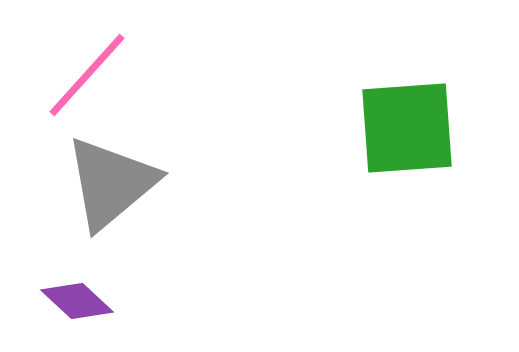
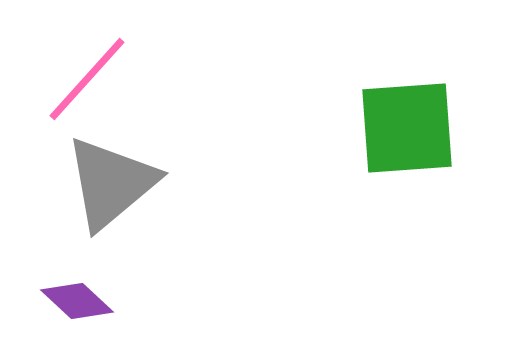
pink line: moved 4 px down
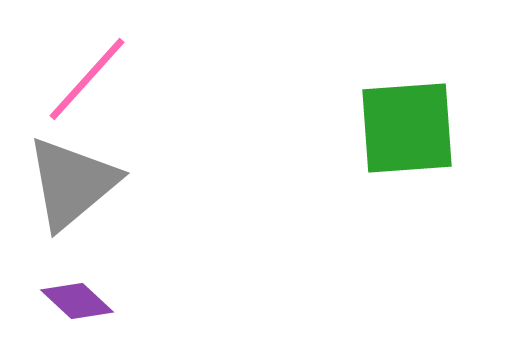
gray triangle: moved 39 px left
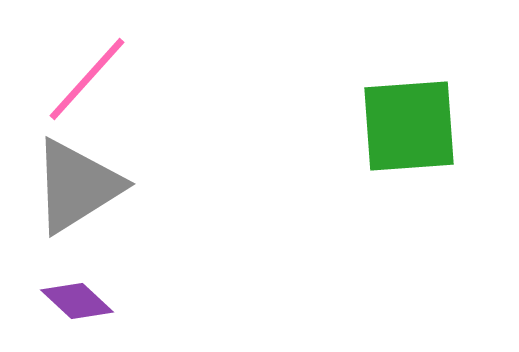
green square: moved 2 px right, 2 px up
gray triangle: moved 5 px right, 3 px down; rotated 8 degrees clockwise
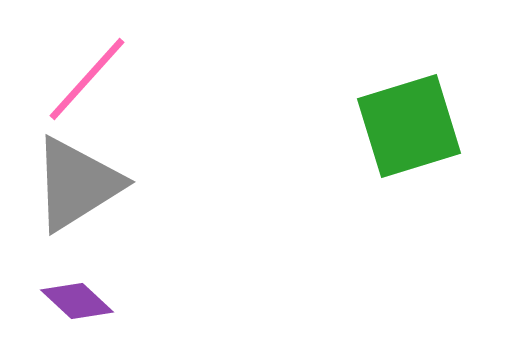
green square: rotated 13 degrees counterclockwise
gray triangle: moved 2 px up
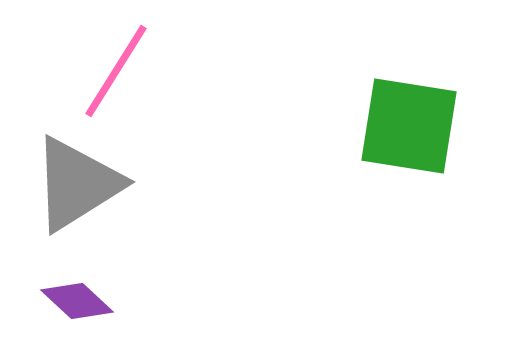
pink line: moved 29 px right, 8 px up; rotated 10 degrees counterclockwise
green square: rotated 26 degrees clockwise
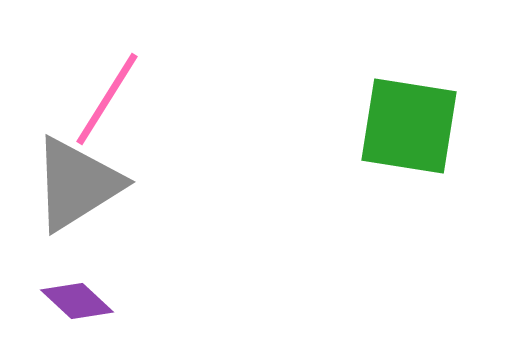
pink line: moved 9 px left, 28 px down
